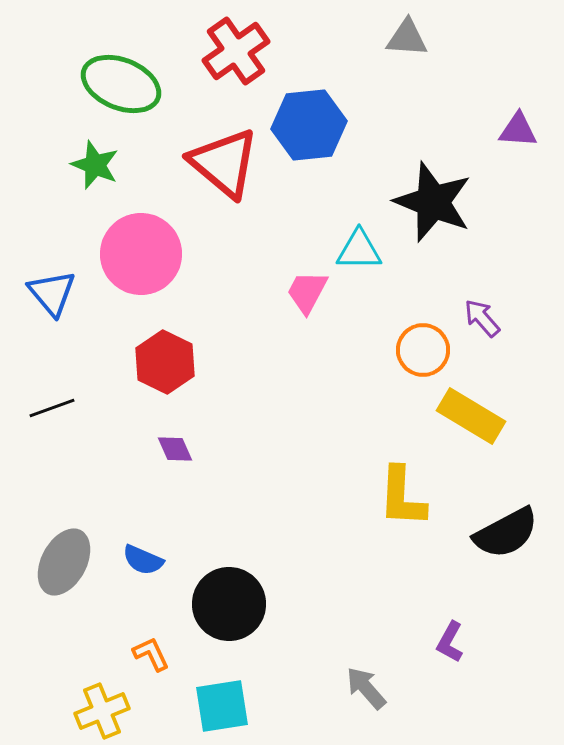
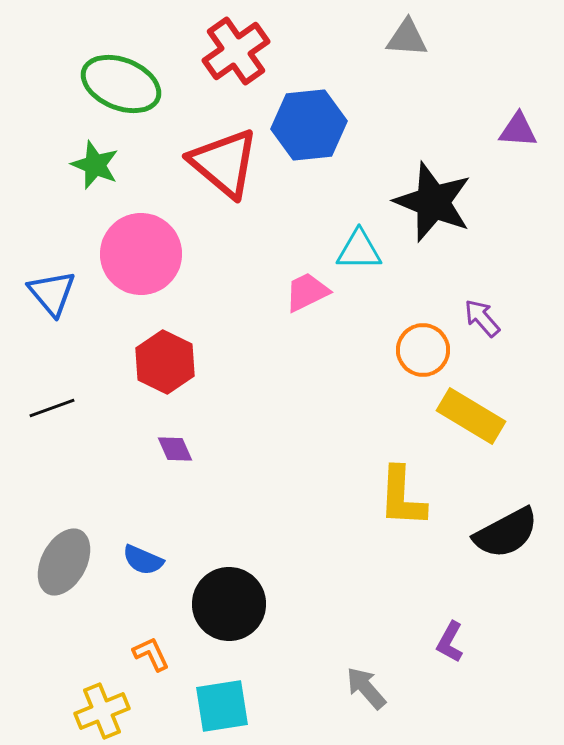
pink trapezoid: rotated 36 degrees clockwise
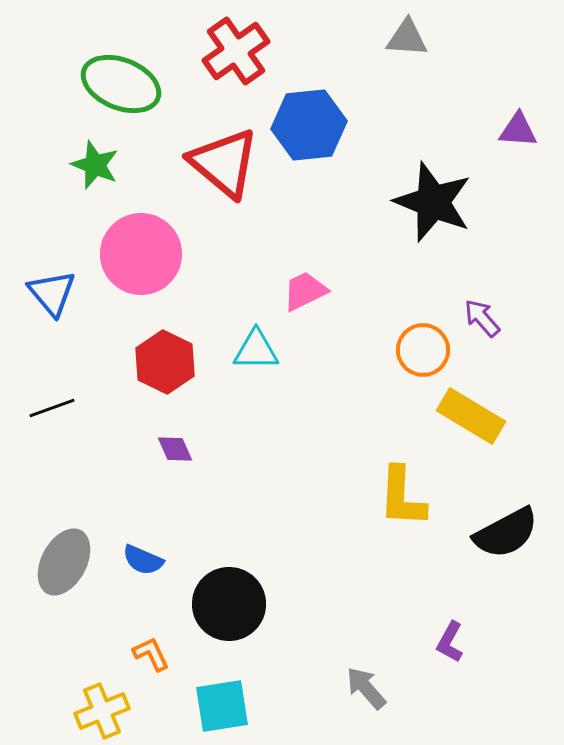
cyan triangle: moved 103 px left, 100 px down
pink trapezoid: moved 2 px left, 1 px up
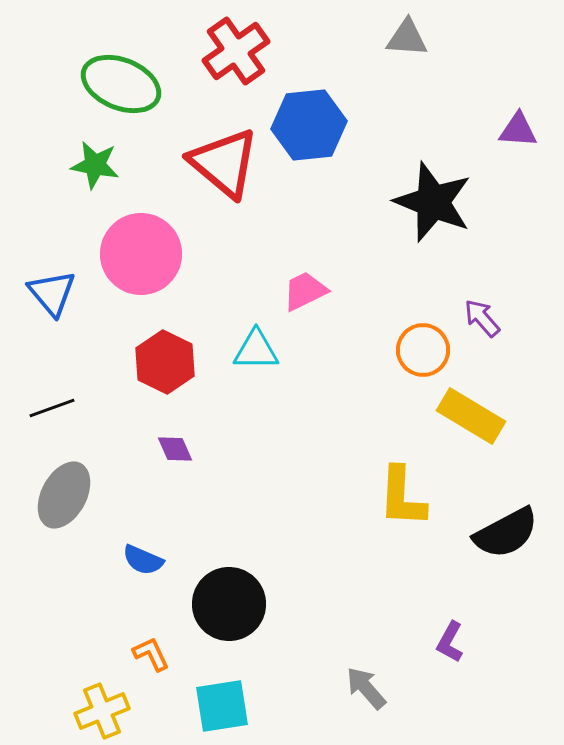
green star: rotated 12 degrees counterclockwise
gray ellipse: moved 67 px up
